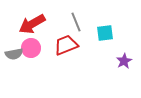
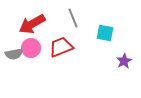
gray line: moved 3 px left, 4 px up
cyan square: rotated 18 degrees clockwise
red trapezoid: moved 5 px left, 2 px down
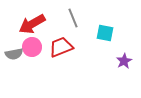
pink circle: moved 1 px right, 1 px up
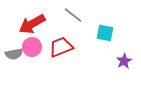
gray line: moved 3 px up; rotated 30 degrees counterclockwise
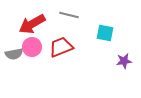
gray line: moved 4 px left; rotated 24 degrees counterclockwise
purple star: rotated 21 degrees clockwise
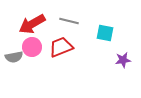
gray line: moved 6 px down
gray semicircle: moved 3 px down
purple star: moved 1 px left, 1 px up
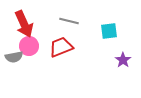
red arrow: moved 8 px left; rotated 84 degrees counterclockwise
cyan square: moved 4 px right, 2 px up; rotated 18 degrees counterclockwise
pink circle: moved 3 px left, 1 px up
purple star: rotated 28 degrees counterclockwise
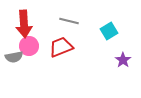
red arrow: rotated 20 degrees clockwise
cyan square: rotated 24 degrees counterclockwise
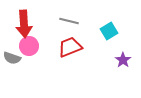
red trapezoid: moved 9 px right
gray semicircle: moved 2 px left, 1 px down; rotated 30 degrees clockwise
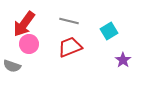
red arrow: rotated 40 degrees clockwise
pink circle: moved 2 px up
gray semicircle: moved 8 px down
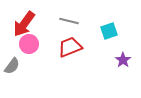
cyan square: rotated 12 degrees clockwise
gray semicircle: rotated 72 degrees counterclockwise
